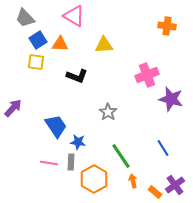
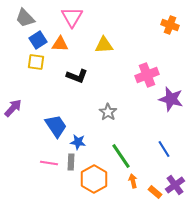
pink triangle: moved 2 px left, 1 px down; rotated 30 degrees clockwise
orange cross: moved 3 px right, 1 px up; rotated 12 degrees clockwise
blue line: moved 1 px right, 1 px down
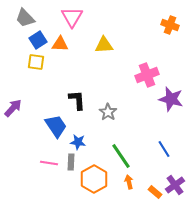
black L-shape: moved 24 px down; rotated 115 degrees counterclockwise
orange arrow: moved 4 px left, 1 px down
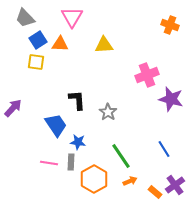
blue trapezoid: moved 1 px up
orange arrow: moved 1 px right, 1 px up; rotated 80 degrees clockwise
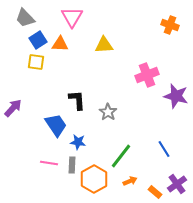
purple star: moved 5 px right, 3 px up
green line: rotated 72 degrees clockwise
gray rectangle: moved 1 px right, 3 px down
purple cross: moved 2 px right, 1 px up
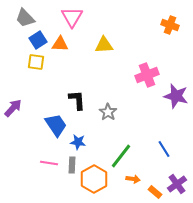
orange arrow: moved 3 px right, 2 px up; rotated 32 degrees clockwise
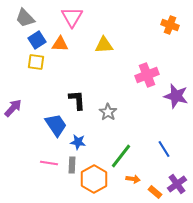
blue square: moved 1 px left
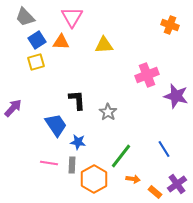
gray trapezoid: moved 1 px up
orange triangle: moved 1 px right, 2 px up
yellow square: rotated 24 degrees counterclockwise
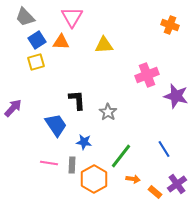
blue star: moved 6 px right
